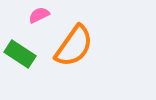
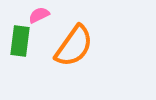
green rectangle: moved 13 px up; rotated 64 degrees clockwise
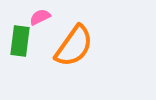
pink semicircle: moved 1 px right, 2 px down
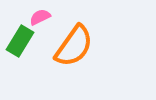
green rectangle: rotated 24 degrees clockwise
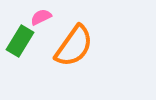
pink semicircle: moved 1 px right
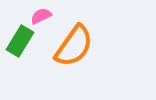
pink semicircle: moved 1 px up
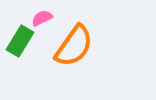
pink semicircle: moved 1 px right, 2 px down
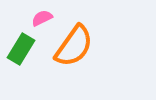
green rectangle: moved 1 px right, 8 px down
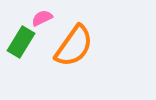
green rectangle: moved 7 px up
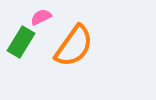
pink semicircle: moved 1 px left, 1 px up
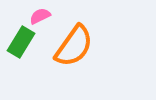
pink semicircle: moved 1 px left, 1 px up
